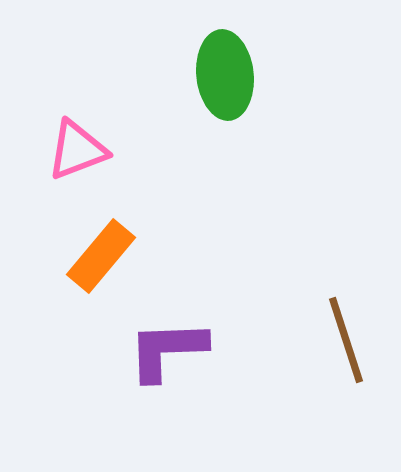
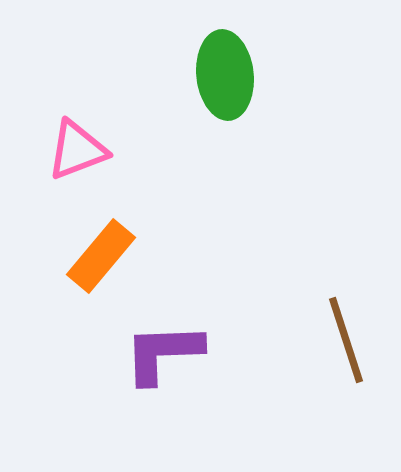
purple L-shape: moved 4 px left, 3 px down
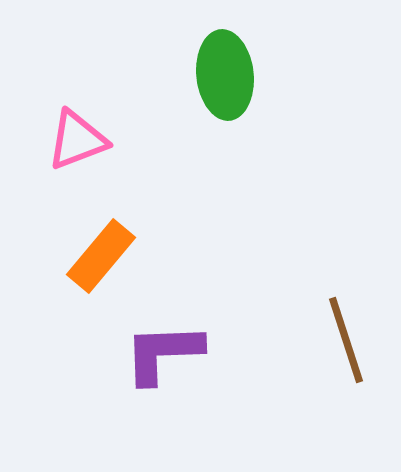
pink triangle: moved 10 px up
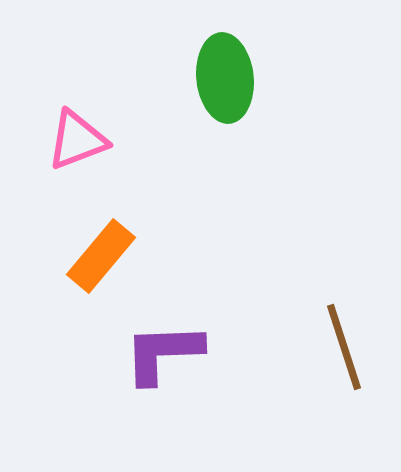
green ellipse: moved 3 px down
brown line: moved 2 px left, 7 px down
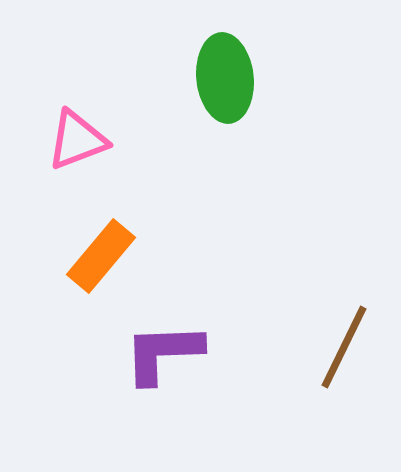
brown line: rotated 44 degrees clockwise
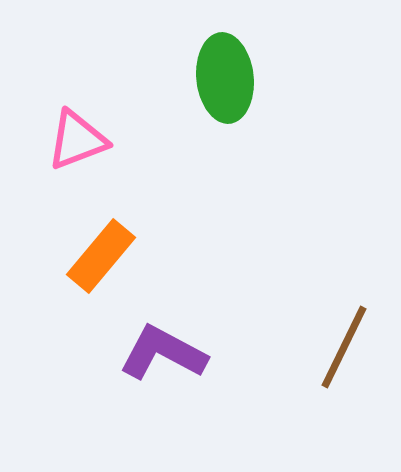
purple L-shape: rotated 30 degrees clockwise
